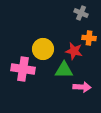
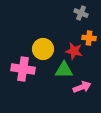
pink arrow: rotated 24 degrees counterclockwise
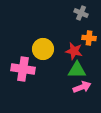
green triangle: moved 13 px right
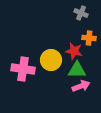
yellow circle: moved 8 px right, 11 px down
pink arrow: moved 1 px left, 1 px up
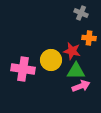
red star: moved 2 px left
green triangle: moved 1 px left, 1 px down
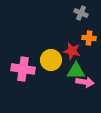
pink arrow: moved 4 px right, 4 px up; rotated 30 degrees clockwise
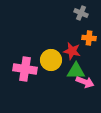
pink cross: moved 2 px right
pink arrow: rotated 12 degrees clockwise
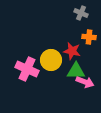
orange cross: moved 1 px up
pink cross: moved 2 px right; rotated 15 degrees clockwise
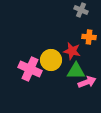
gray cross: moved 3 px up
pink cross: moved 3 px right
pink arrow: moved 2 px right; rotated 42 degrees counterclockwise
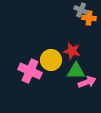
orange cross: moved 19 px up
pink cross: moved 2 px down
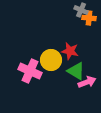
red star: moved 2 px left
green triangle: rotated 30 degrees clockwise
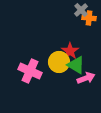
gray cross: rotated 24 degrees clockwise
red star: rotated 24 degrees clockwise
yellow circle: moved 8 px right, 2 px down
green triangle: moved 6 px up
pink arrow: moved 1 px left, 4 px up
